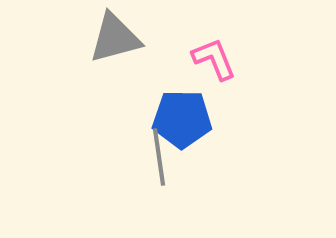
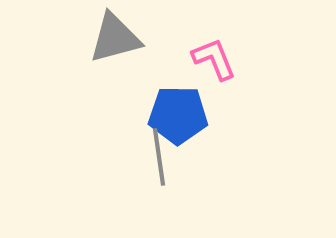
blue pentagon: moved 4 px left, 4 px up
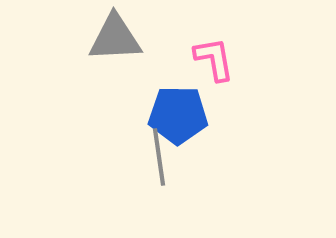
gray triangle: rotated 12 degrees clockwise
pink L-shape: rotated 12 degrees clockwise
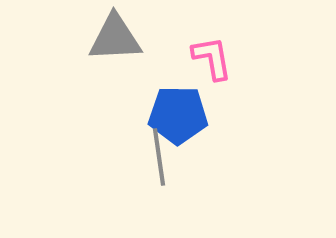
pink L-shape: moved 2 px left, 1 px up
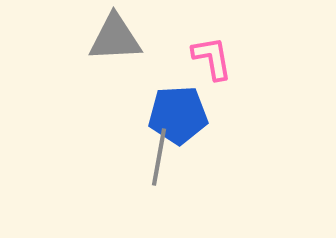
blue pentagon: rotated 4 degrees counterclockwise
gray line: rotated 18 degrees clockwise
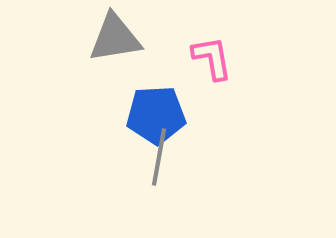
gray triangle: rotated 6 degrees counterclockwise
blue pentagon: moved 22 px left
